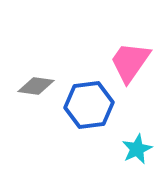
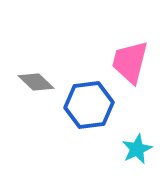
pink trapezoid: rotated 21 degrees counterclockwise
gray diamond: moved 4 px up; rotated 36 degrees clockwise
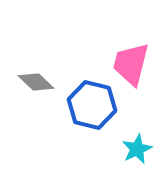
pink trapezoid: moved 1 px right, 2 px down
blue hexagon: moved 3 px right; rotated 21 degrees clockwise
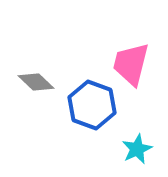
blue hexagon: rotated 6 degrees clockwise
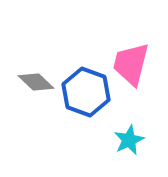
blue hexagon: moved 6 px left, 13 px up
cyan star: moved 8 px left, 9 px up
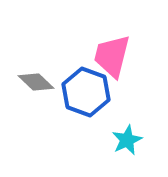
pink trapezoid: moved 19 px left, 8 px up
cyan star: moved 2 px left
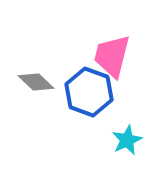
blue hexagon: moved 3 px right
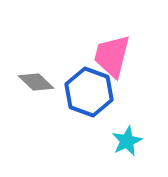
cyan star: moved 1 px down
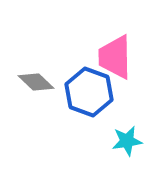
pink trapezoid: moved 3 px right, 1 px down; rotated 15 degrees counterclockwise
cyan star: rotated 16 degrees clockwise
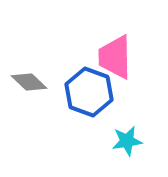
gray diamond: moved 7 px left
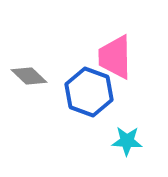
gray diamond: moved 6 px up
cyan star: rotated 12 degrees clockwise
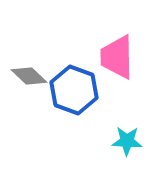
pink trapezoid: moved 2 px right
blue hexagon: moved 15 px left, 2 px up
